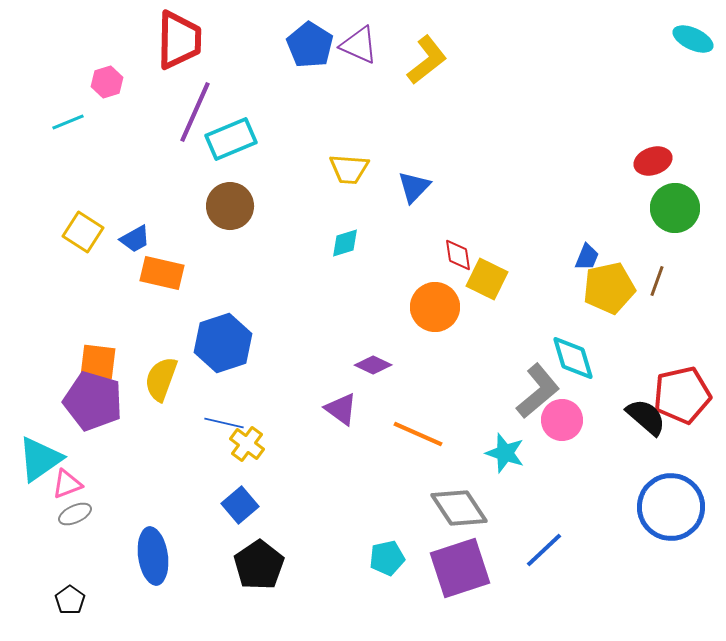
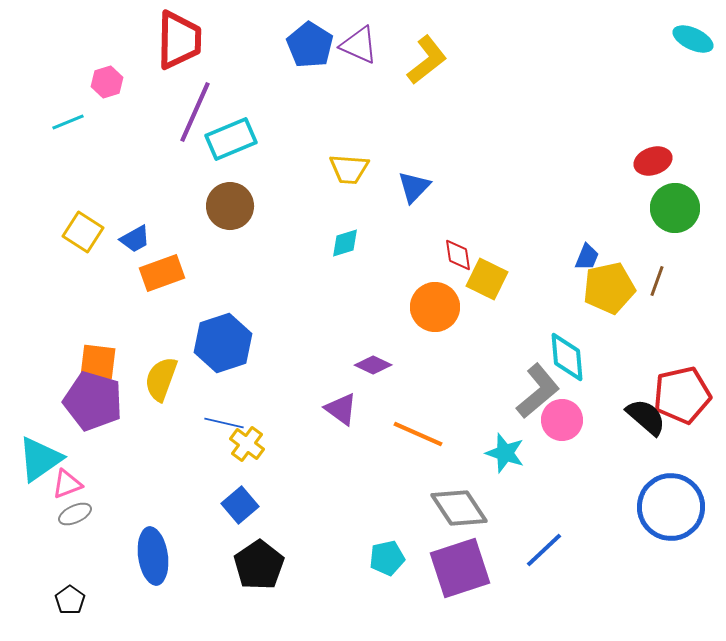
orange rectangle at (162, 273): rotated 33 degrees counterclockwise
cyan diamond at (573, 358): moved 6 px left, 1 px up; rotated 12 degrees clockwise
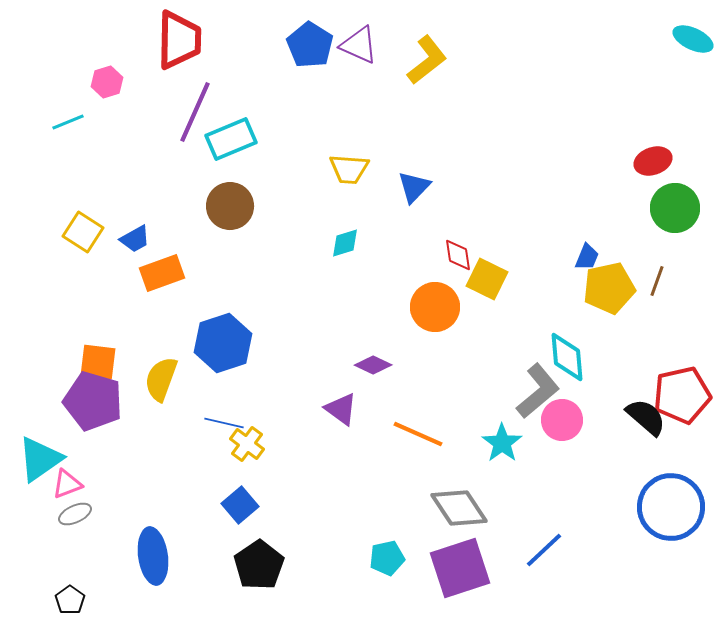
cyan star at (505, 453): moved 3 px left, 10 px up; rotated 18 degrees clockwise
